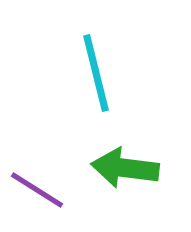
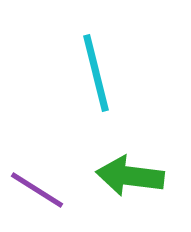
green arrow: moved 5 px right, 8 px down
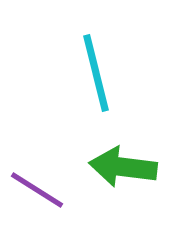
green arrow: moved 7 px left, 9 px up
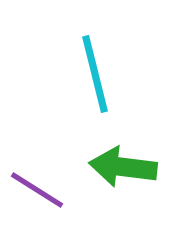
cyan line: moved 1 px left, 1 px down
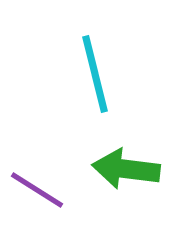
green arrow: moved 3 px right, 2 px down
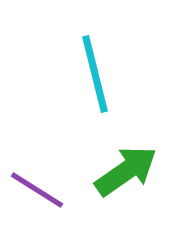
green arrow: moved 2 px down; rotated 138 degrees clockwise
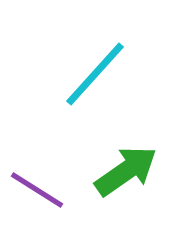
cyan line: rotated 56 degrees clockwise
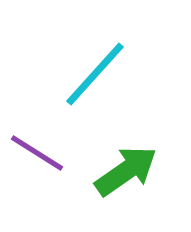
purple line: moved 37 px up
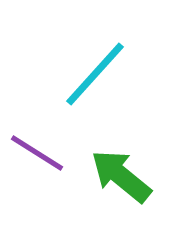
green arrow: moved 5 px left, 5 px down; rotated 106 degrees counterclockwise
